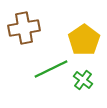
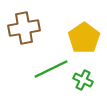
yellow pentagon: moved 2 px up
green cross: rotated 12 degrees counterclockwise
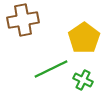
brown cross: moved 1 px left, 8 px up
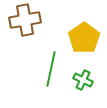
brown cross: moved 2 px right
green line: rotated 52 degrees counterclockwise
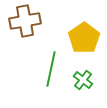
brown cross: moved 1 px down
green cross: rotated 12 degrees clockwise
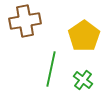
yellow pentagon: moved 2 px up
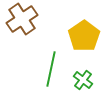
brown cross: moved 3 px left, 2 px up; rotated 24 degrees counterclockwise
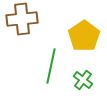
brown cross: rotated 28 degrees clockwise
green line: moved 3 px up
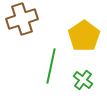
brown cross: rotated 12 degrees counterclockwise
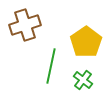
brown cross: moved 3 px right, 6 px down
yellow pentagon: moved 2 px right, 6 px down
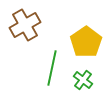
brown cross: rotated 12 degrees counterclockwise
green line: moved 1 px right, 2 px down
